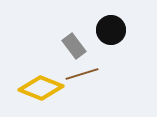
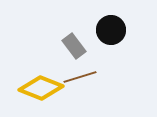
brown line: moved 2 px left, 3 px down
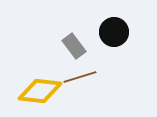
black circle: moved 3 px right, 2 px down
yellow diamond: moved 1 px left, 3 px down; rotated 15 degrees counterclockwise
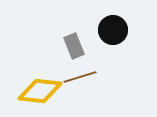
black circle: moved 1 px left, 2 px up
gray rectangle: rotated 15 degrees clockwise
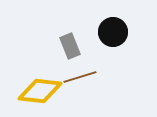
black circle: moved 2 px down
gray rectangle: moved 4 px left
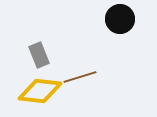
black circle: moved 7 px right, 13 px up
gray rectangle: moved 31 px left, 9 px down
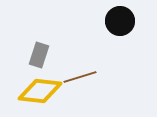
black circle: moved 2 px down
gray rectangle: rotated 40 degrees clockwise
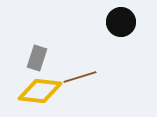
black circle: moved 1 px right, 1 px down
gray rectangle: moved 2 px left, 3 px down
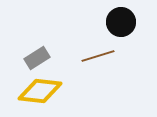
gray rectangle: rotated 40 degrees clockwise
brown line: moved 18 px right, 21 px up
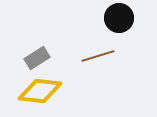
black circle: moved 2 px left, 4 px up
